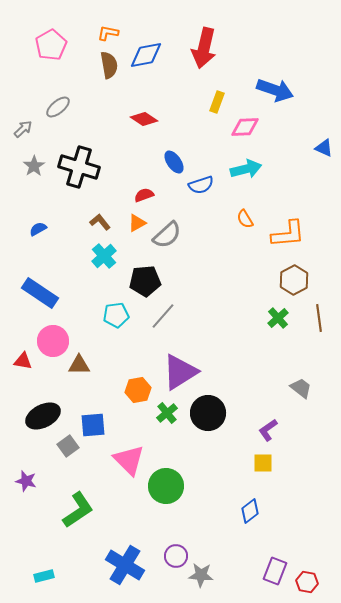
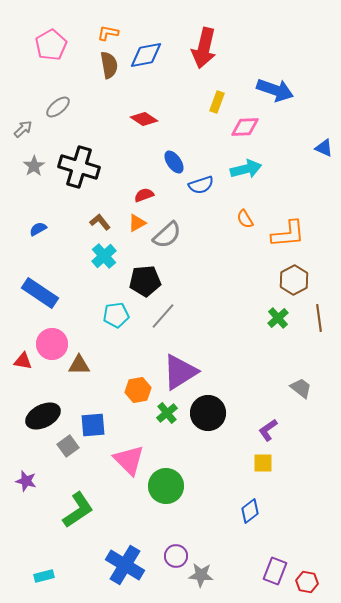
pink circle at (53, 341): moved 1 px left, 3 px down
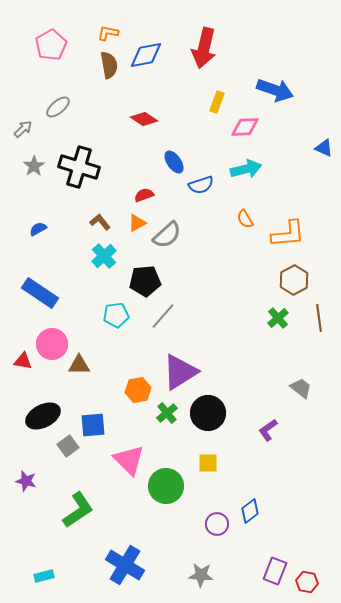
yellow square at (263, 463): moved 55 px left
purple circle at (176, 556): moved 41 px right, 32 px up
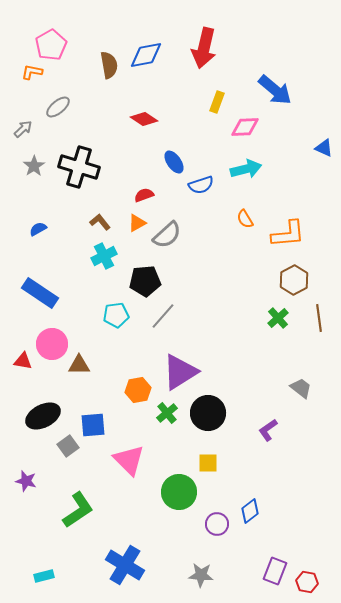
orange L-shape at (108, 33): moved 76 px left, 39 px down
blue arrow at (275, 90): rotated 21 degrees clockwise
cyan cross at (104, 256): rotated 15 degrees clockwise
green circle at (166, 486): moved 13 px right, 6 px down
